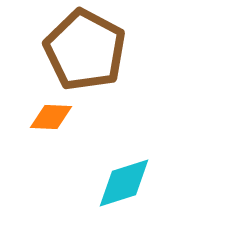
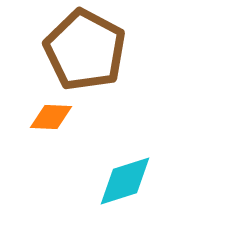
cyan diamond: moved 1 px right, 2 px up
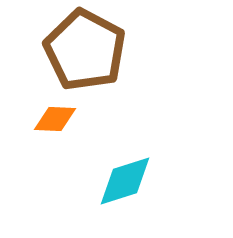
orange diamond: moved 4 px right, 2 px down
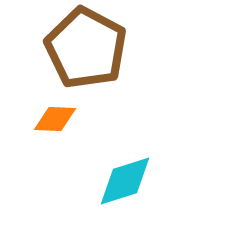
brown pentagon: moved 1 px right, 2 px up
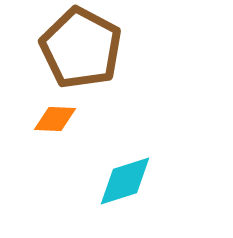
brown pentagon: moved 5 px left
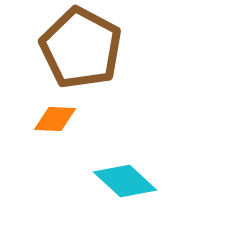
cyan diamond: rotated 60 degrees clockwise
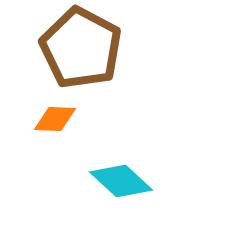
cyan diamond: moved 4 px left
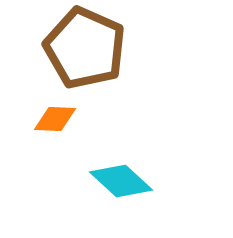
brown pentagon: moved 4 px right; rotated 4 degrees counterclockwise
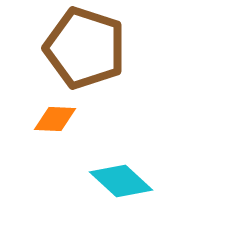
brown pentagon: rotated 6 degrees counterclockwise
